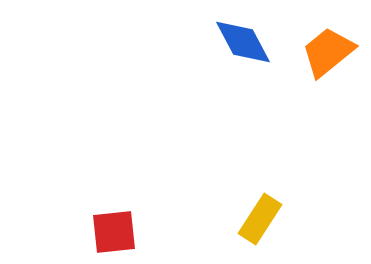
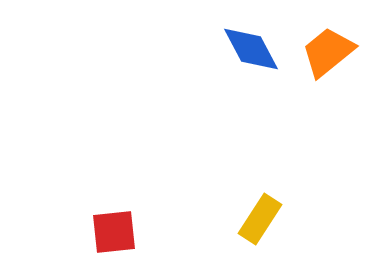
blue diamond: moved 8 px right, 7 px down
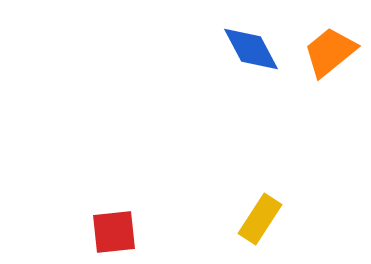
orange trapezoid: moved 2 px right
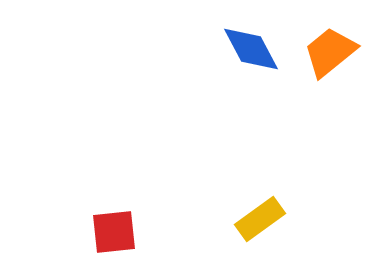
yellow rectangle: rotated 21 degrees clockwise
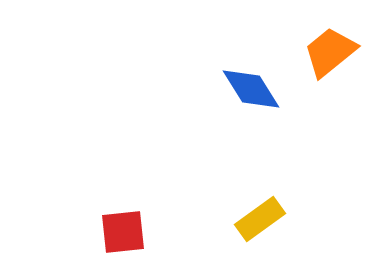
blue diamond: moved 40 px down; rotated 4 degrees counterclockwise
red square: moved 9 px right
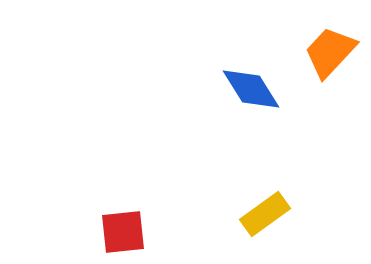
orange trapezoid: rotated 8 degrees counterclockwise
yellow rectangle: moved 5 px right, 5 px up
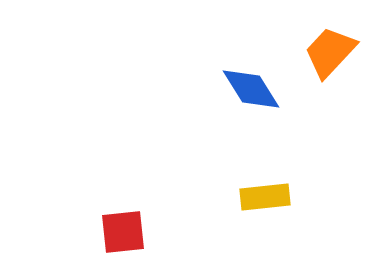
yellow rectangle: moved 17 px up; rotated 30 degrees clockwise
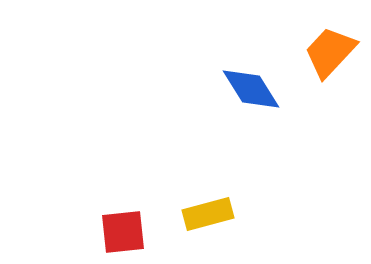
yellow rectangle: moved 57 px left, 17 px down; rotated 9 degrees counterclockwise
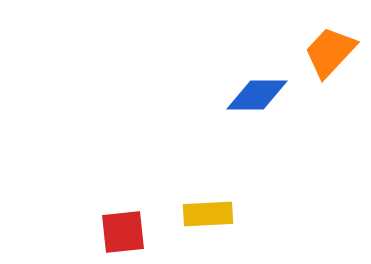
blue diamond: moved 6 px right, 6 px down; rotated 58 degrees counterclockwise
yellow rectangle: rotated 12 degrees clockwise
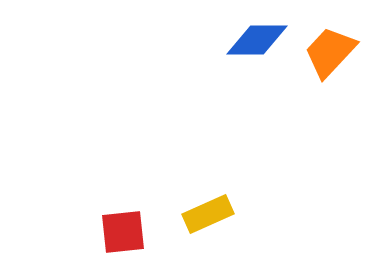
blue diamond: moved 55 px up
yellow rectangle: rotated 21 degrees counterclockwise
